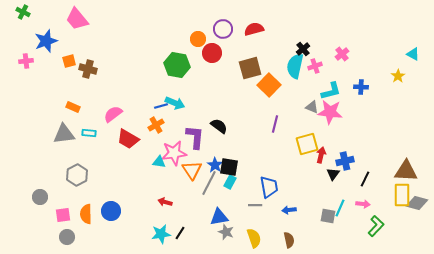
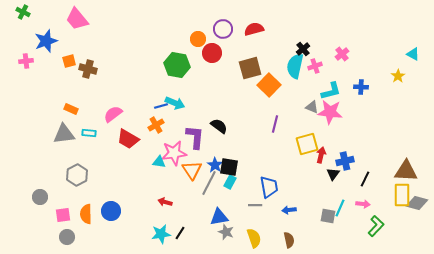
orange rectangle at (73, 107): moved 2 px left, 2 px down
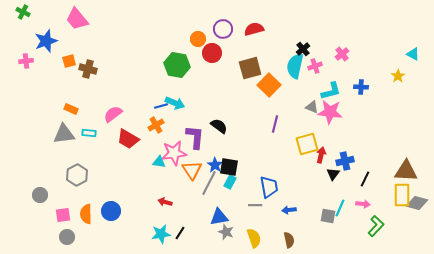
gray circle at (40, 197): moved 2 px up
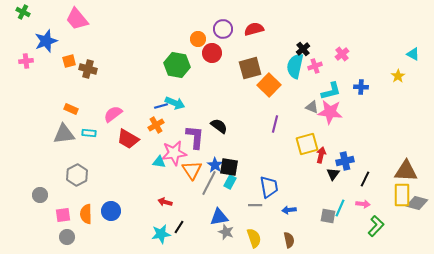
black line at (180, 233): moved 1 px left, 6 px up
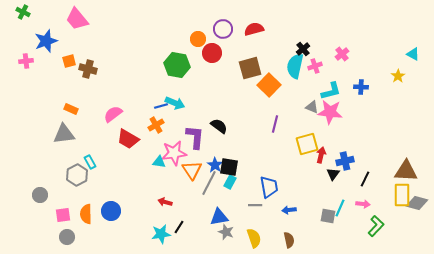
cyan rectangle at (89, 133): moved 1 px right, 29 px down; rotated 56 degrees clockwise
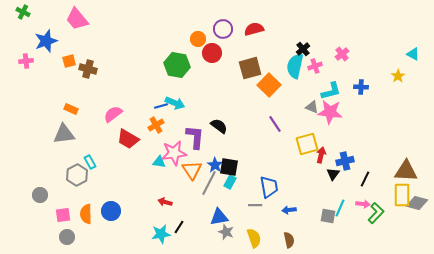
purple line at (275, 124): rotated 48 degrees counterclockwise
green L-shape at (376, 226): moved 13 px up
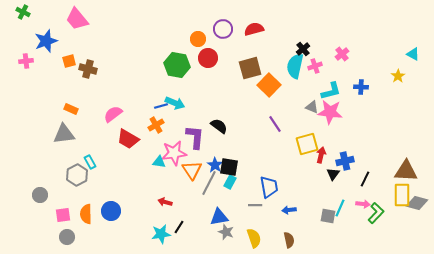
red circle at (212, 53): moved 4 px left, 5 px down
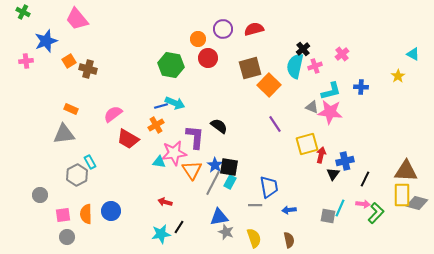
orange square at (69, 61): rotated 16 degrees counterclockwise
green hexagon at (177, 65): moved 6 px left
gray line at (209, 183): moved 4 px right
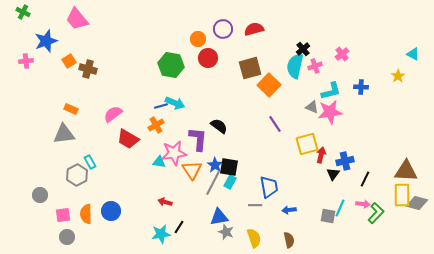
pink star at (330, 112): rotated 15 degrees counterclockwise
purple L-shape at (195, 137): moved 3 px right, 2 px down
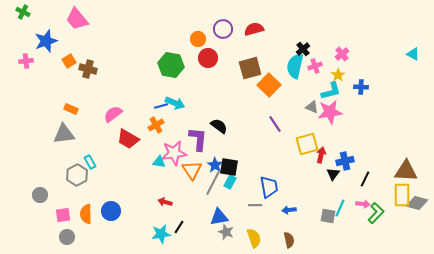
yellow star at (398, 76): moved 60 px left, 1 px up
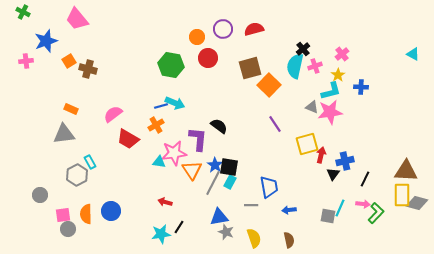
orange circle at (198, 39): moved 1 px left, 2 px up
gray line at (255, 205): moved 4 px left
gray circle at (67, 237): moved 1 px right, 8 px up
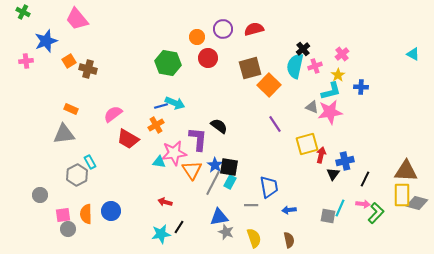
green hexagon at (171, 65): moved 3 px left, 2 px up
